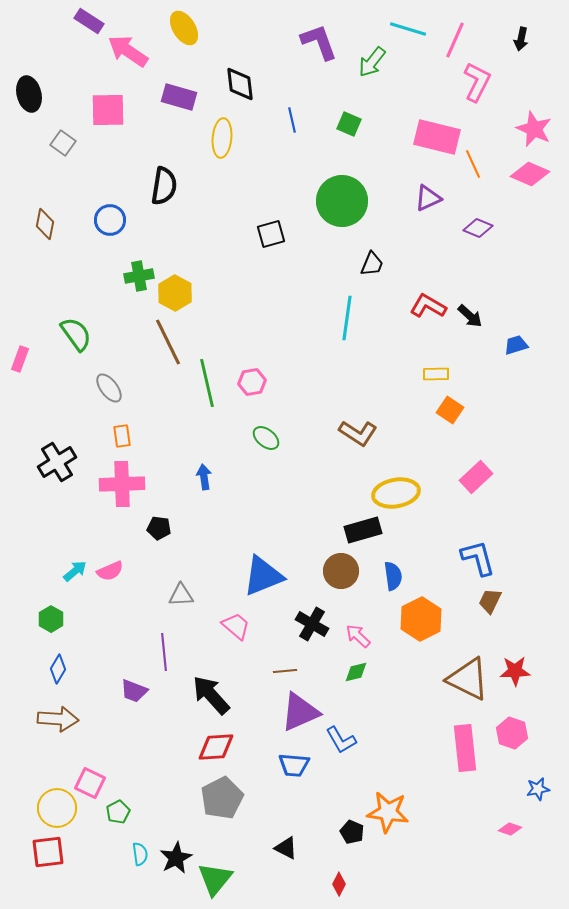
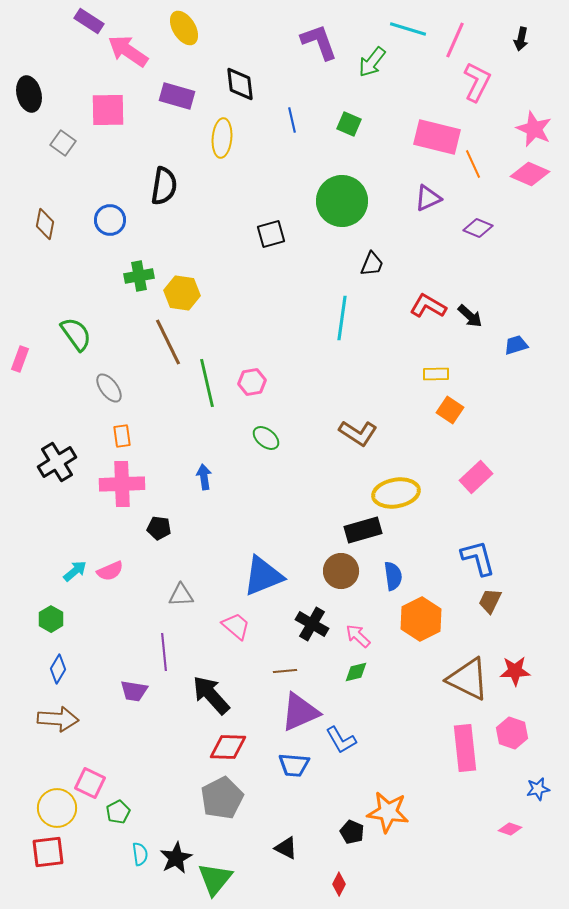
purple rectangle at (179, 97): moved 2 px left, 1 px up
yellow hexagon at (175, 293): moved 7 px right; rotated 20 degrees counterclockwise
cyan line at (347, 318): moved 5 px left
purple trapezoid at (134, 691): rotated 12 degrees counterclockwise
red diamond at (216, 747): moved 12 px right; rotated 6 degrees clockwise
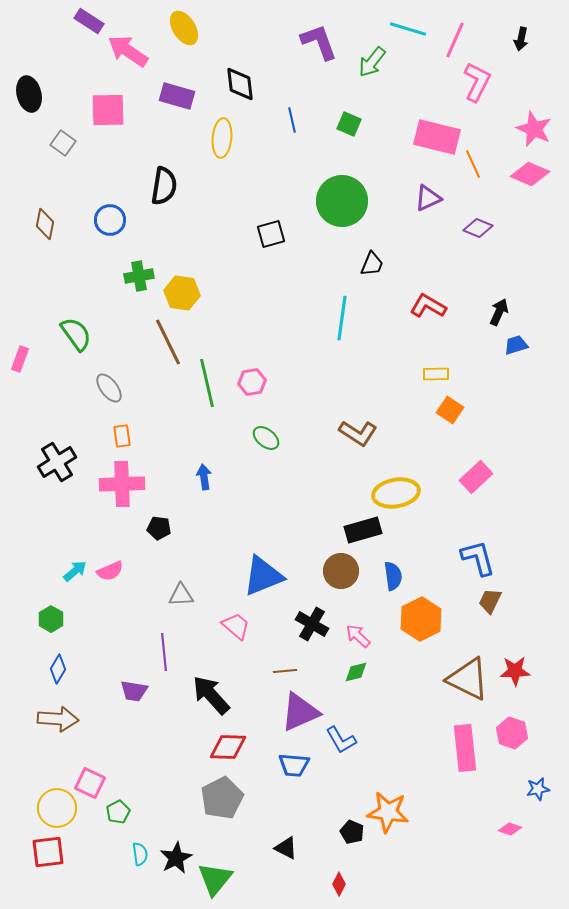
black arrow at (470, 316): moved 29 px right, 4 px up; rotated 108 degrees counterclockwise
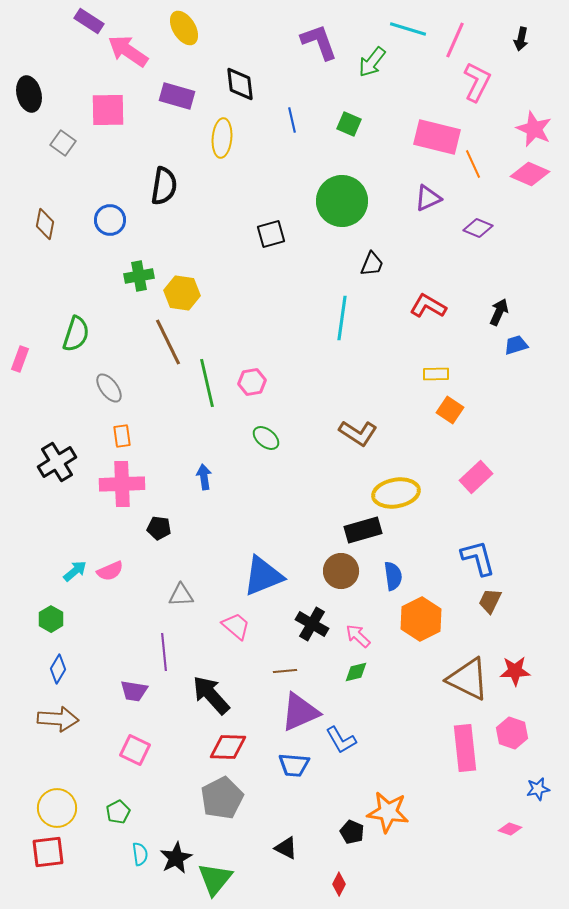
green semicircle at (76, 334): rotated 54 degrees clockwise
pink square at (90, 783): moved 45 px right, 33 px up
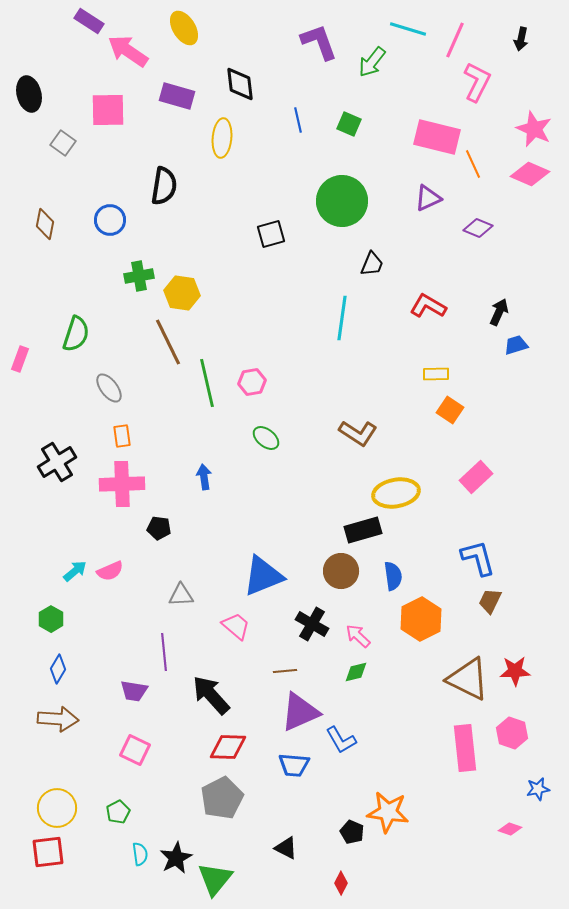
blue line at (292, 120): moved 6 px right
red diamond at (339, 884): moved 2 px right, 1 px up
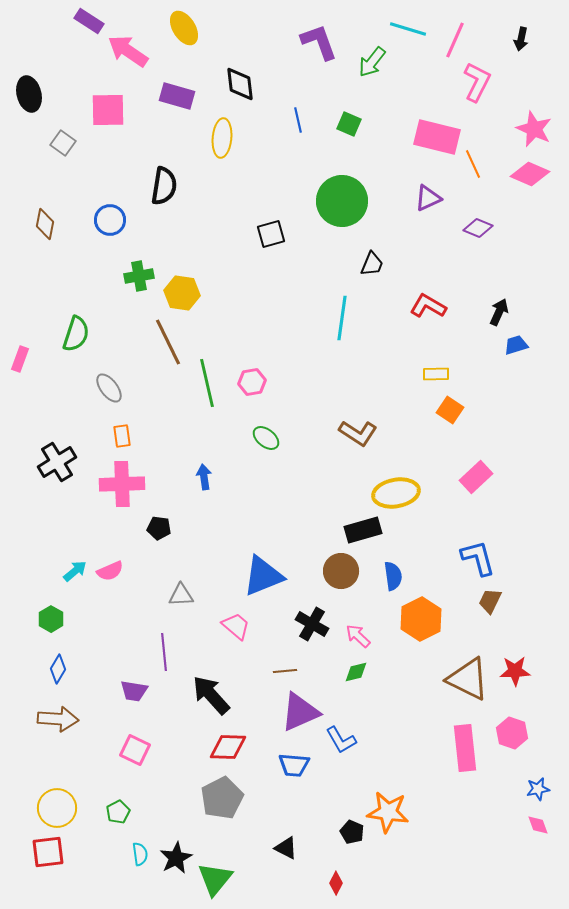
pink diamond at (510, 829): moved 28 px right, 4 px up; rotated 50 degrees clockwise
red diamond at (341, 883): moved 5 px left
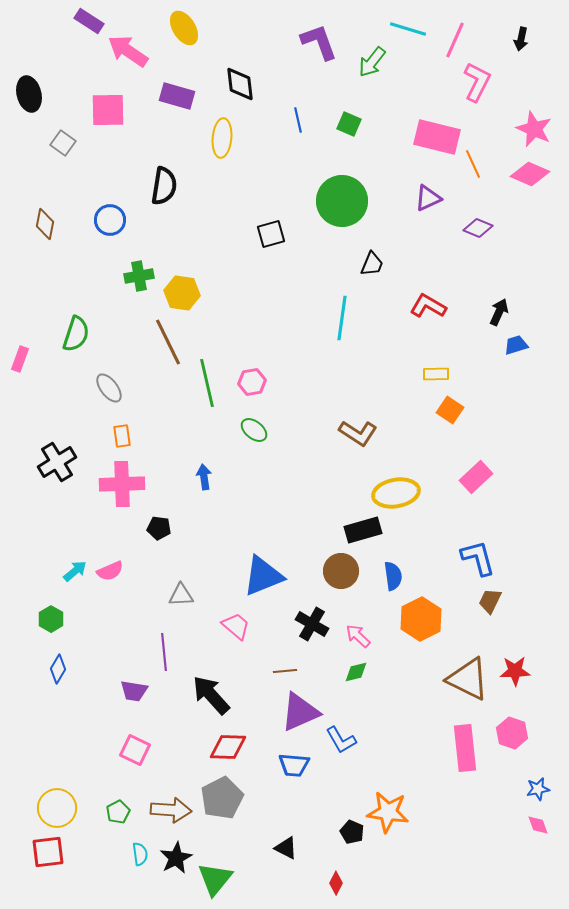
green ellipse at (266, 438): moved 12 px left, 8 px up
brown arrow at (58, 719): moved 113 px right, 91 px down
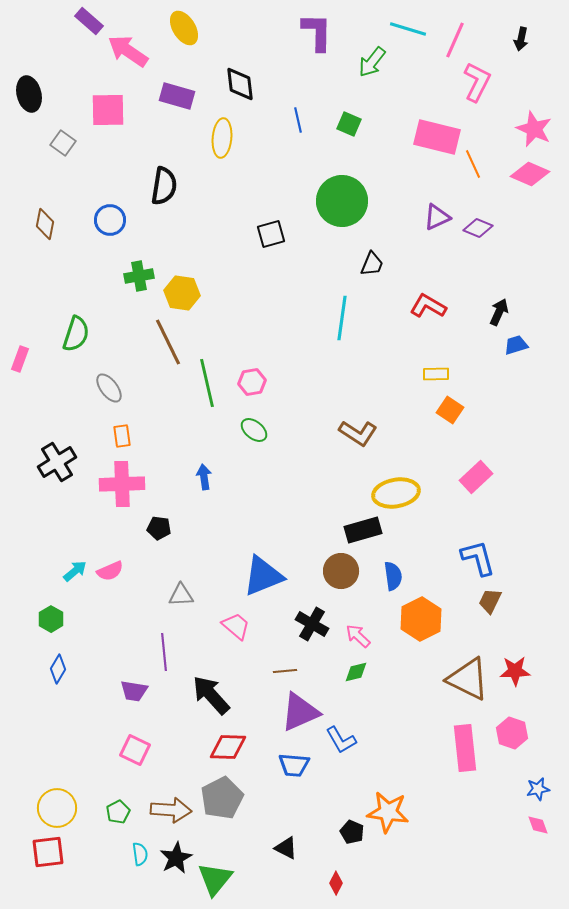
purple rectangle at (89, 21): rotated 8 degrees clockwise
purple L-shape at (319, 42): moved 2 px left, 10 px up; rotated 21 degrees clockwise
purple triangle at (428, 198): moved 9 px right, 19 px down
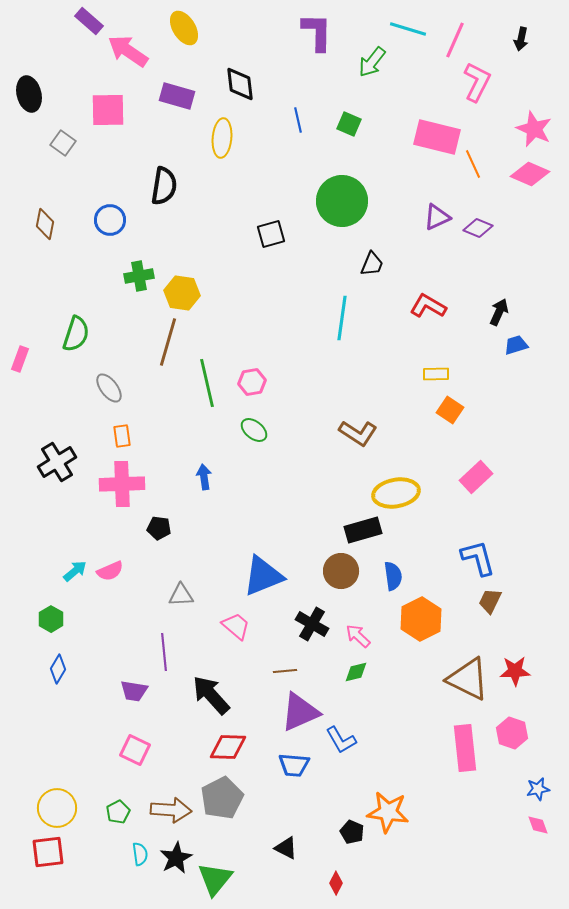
brown line at (168, 342): rotated 42 degrees clockwise
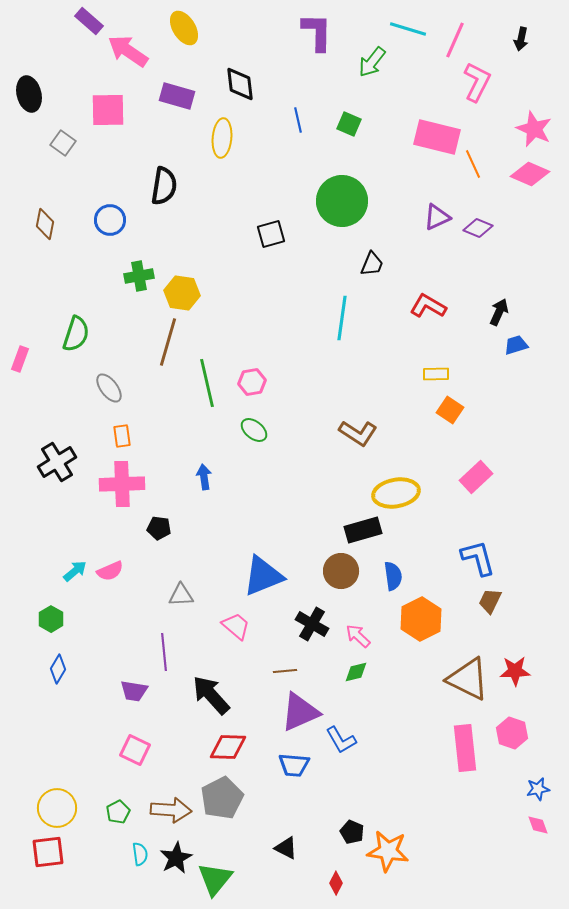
orange star at (388, 812): moved 39 px down
